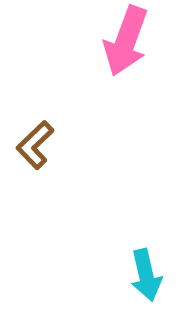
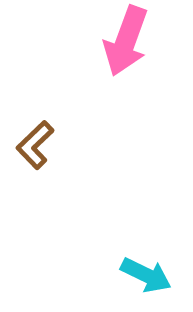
cyan arrow: rotated 51 degrees counterclockwise
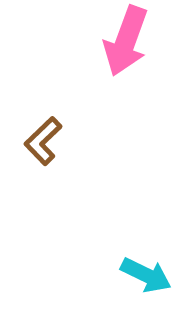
brown L-shape: moved 8 px right, 4 px up
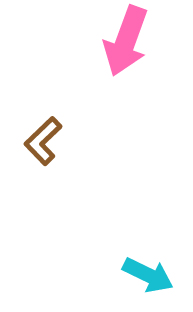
cyan arrow: moved 2 px right
